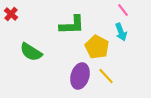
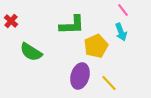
red cross: moved 7 px down
yellow pentagon: moved 1 px left, 1 px up; rotated 20 degrees clockwise
yellow line: moved 3 px right, 7 px down
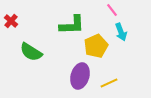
pink line: moved 11 px left
yellow line: rotated 72 degrees counterclockwise
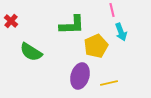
pink line: rotated 24 degrees clockwise
yellow line: rotated 12 degrees clockwise
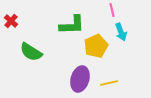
purple ellipse: moved 3 px down
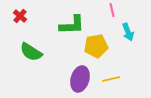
red cross: moved 9 px right, 5 px up
cyan arrow: moved 7 px right
yellow pentagon: rotated 15 degrees clockwise
yellow line: moved 2 px right, 4 px up
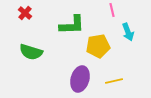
red cross: moved 5 px right, 3 px up
yellow pentagon: moved 2 px right
green semicircle: rotated 15 degrees counterclockwise
yellow line: moved 3 px right, 2 px down
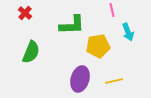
green semicircle: rotated 85 degrees counterclockwise
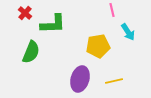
green L-shape: moved 19 px left, 1 px up
cyan arrow: rotated 12 degrees counterclockwise
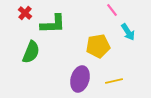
pink line: rotated 24 degrees counterclockwise
